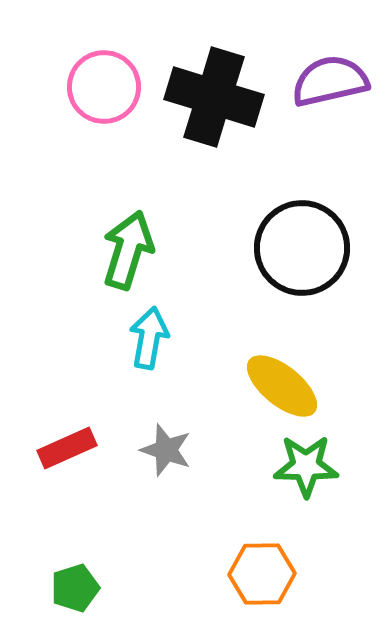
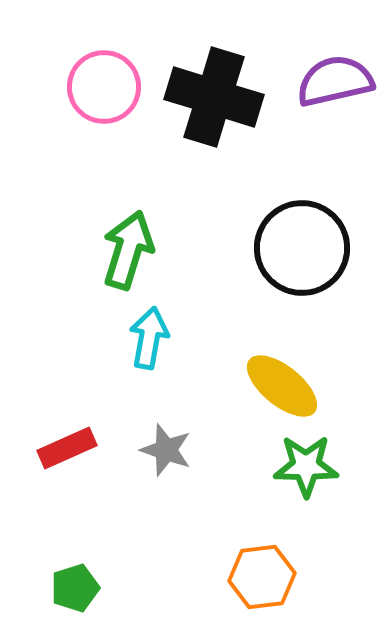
purple semicircle: moved 5 px right
orange hexagon: moved 3 px down; rotated 6 degrees counterclockwise
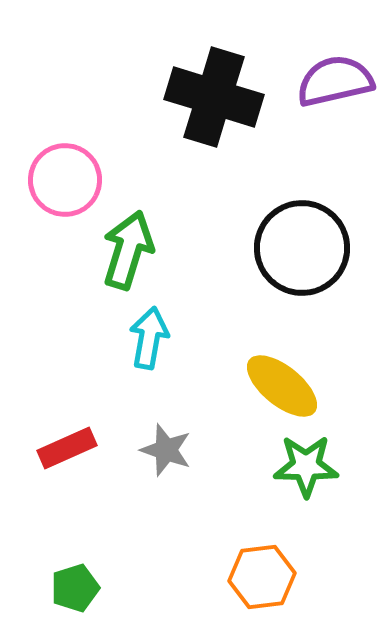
pink circle: moved 39 px left, 93 px down
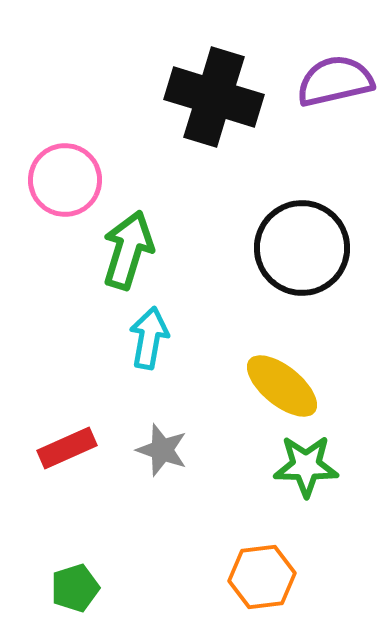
gray star: moved 4 px left
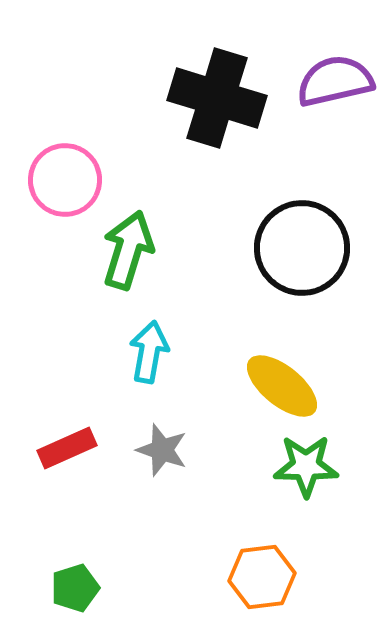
black cross: moved 3 px right, 1 px down
cyan arrow: moved 14 px down
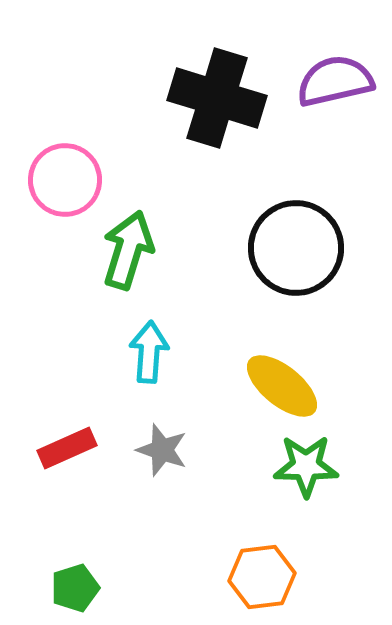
black circle: moved 6 px left
cyan arrow: rotated 6 degrees counterclockwise
